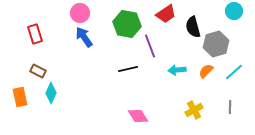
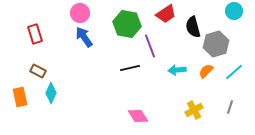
black line: moved 2 px right, 1 px up
gray line: rotated 16 degrees clockwise
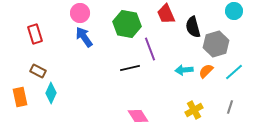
red trapezoid: rotated 100 degrees clockwise
purple line: moved 3 px down
cyan arrow: moved 7 px right
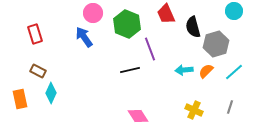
pink circle: moved 13 px right
green hexagon: rotated 12 degrees clockwise
black line: moved 2 px down
orange rectangle: moved 2 px down
yellow cross: rotated 36 degrees counterclockwise
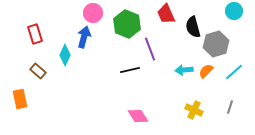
blue arrow: rotated 50 degrees clockwise
brown rectangle: rotated 14 degrees clockwise
cyan diamond: moved 14 px right, 38 px up
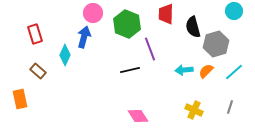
red trapezoid: rotated 25 degrees clockwise
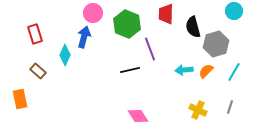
cyan line: rotated 18 degrees counterclockwise
yellow cross: moved 4 px right
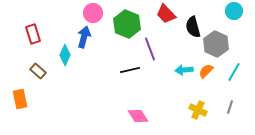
red trapezoid: rotated 45 degrees counterclockwise
red rectangle: moved 2 px left
gray hexagon: rotated 20 degrees counterclockwise
